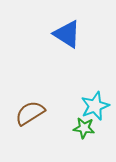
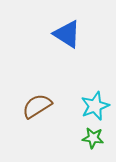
brown semicircle: moved 7 px right, 7 px up
green star: moved 9 px right, 10 px down
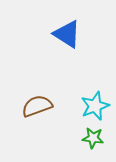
brown semicircle: rotated 12 degrees clockwise
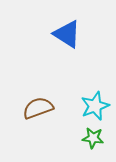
brown semicircle: moved 1 px right, 2 px down
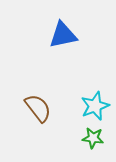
blue triangle: moved 4 px left, 1 px down; rotated 44 degrees counterclockwise
brown semicircle: rotated 72 degrees clockwise
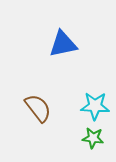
blue triangle: moved 9 px down
cyan star: rotated 24 degrees clockwise
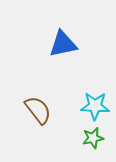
brown semicircle: moved 2 px down
green star: rotated 20 degrees counterclockwise
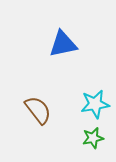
cyan star: moved 2 px up; rotated 12 degrees counterclockwise
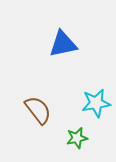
cyan star: moved 1 px right, 1 px up
green star: moved 16 px left
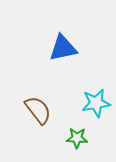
blue triangle: moved 4 px down
green star: rotated 15 degrees clockwise
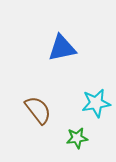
blue triangle: moved 1 px left
green star: rotated 10 degrees counterclockwise
